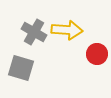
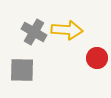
red circle: moved 4 px down
gray square: moved 1 px right, 2 px down; rotated 16 degrees counterclockwise
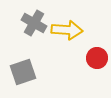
gray cross: moved 9 px up
gray square: moved 1 px right, 2 px down; rotated 20 degrees counterclockwise
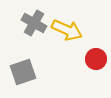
yellow arrow: rotated 20 degrees clockwise
red circle: moved 1 px left, 1 px down
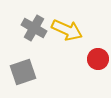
gray cross: moved 5 px down
red circle: moved 2 px right
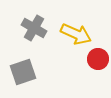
yellow arrow: moved 9 px right, 4 px down
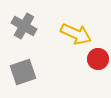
gray cross: moved 10 px left, 2 px up
